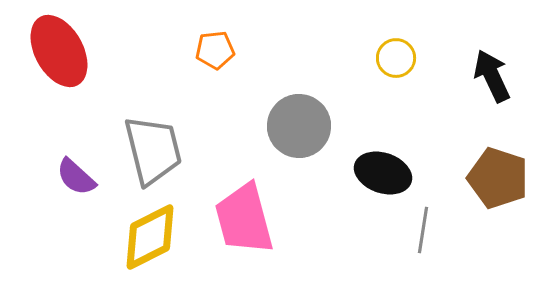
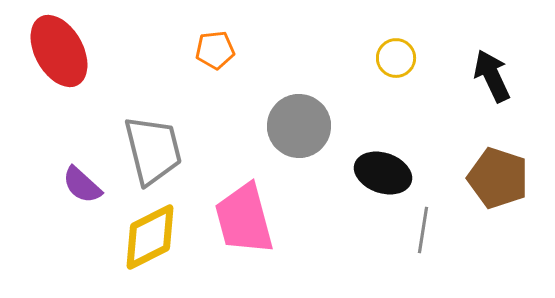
purple semicircle: moved 6 px right, 8 px down
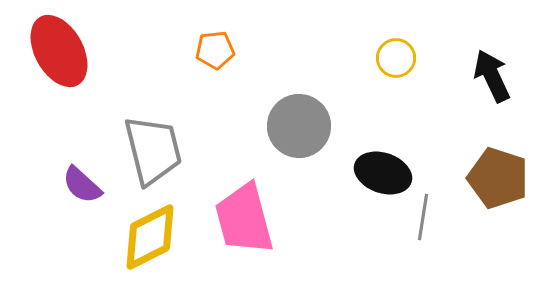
gray line: moved 13 px up
